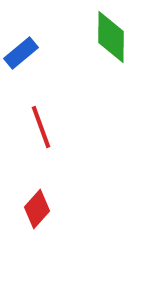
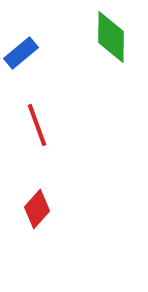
red line: moved 4 px left, 2 px up
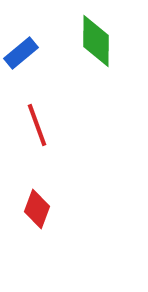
green diamond: moved 15 px left, 4 px down
red diamond: rotated 21 degrees counterclockwise
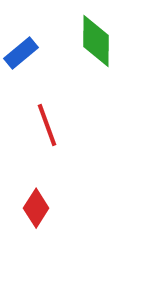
red line: moved 10 px right
red diamond: moved 1 px left, 1 px up; rotated 12 degrees clockwise
